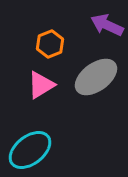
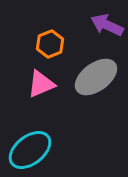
pink triangle: moved 1 px up; rotated 8 degrees clockwise
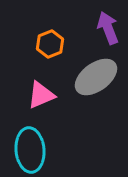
purple arrow: moved 1 px right, 3 px down; rotated 44 degrees clockwise
pink triangle: moved 11 px down
cyan ellipse: rotated 57 degrees counterclockwise
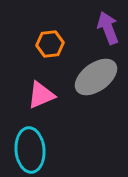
orange hexagon: rotated 16 degrees clockwise
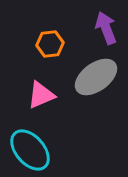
purple arrow: moved 2 px left
cyan ellipse: rotated 36 degrees counterclockwise
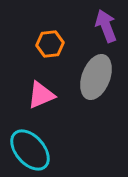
purple arrow: moved 2 px up
gray ellipse: rotated 33 degrees counterclockwise
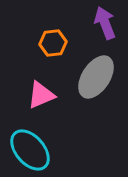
purple arrow: moved 1 px left, 3 px up
orange hexagon: moved 3 px right, 1 px up
gray ellipse: rotated 12 degrees clockwise
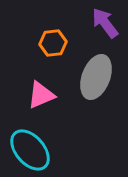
purple arrow: rotated 16 degrees counterclockwise
gray ellipse: rotated 12 degrees counterclockwise
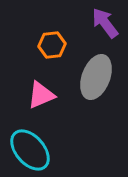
orange hexagon: moved 1 px left, 2 px down
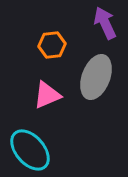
purple arrow: rotated 12 degrees clockwise
pink triangle: moved 6 px right
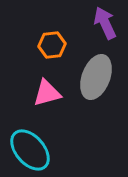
pink triangle: moved 2 px up; rotated 8 degrees clockwise
